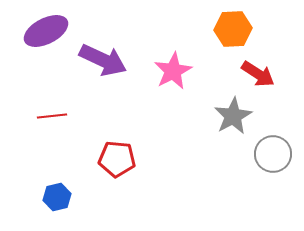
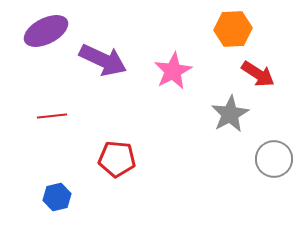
gray star: moved 3 px left, 2 px up
gray circle: moved 1 px right, 5 px down
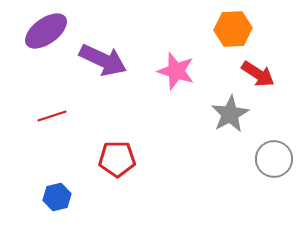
purple ellipse: rotated 9 degrees counterclockwise
pink star: moved 3 px right; rotated 27 degrees counterclockwise
red line: rotated 12 degrees counterclockwise
red pentagon: rotated 6 degrees counterclockwise
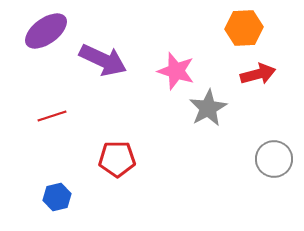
orange hexagon: moved 11 px right, 1 px up
red arrow: rotated 48 degrees counterclockwise
gray star: moved 22 px left, 6 px up
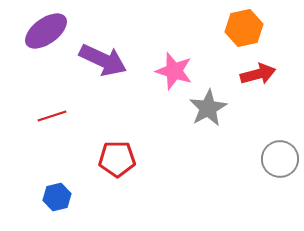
orange hexagon: rotated 9 degrees counterclockwise
pink star: moved 2 px left
gray circle: moved 6 px right
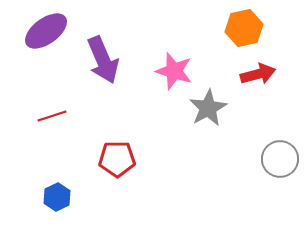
purple arrow: rotated 42 degrees clockwise
blue hexagon: rotated 12 degrees counterclockwise
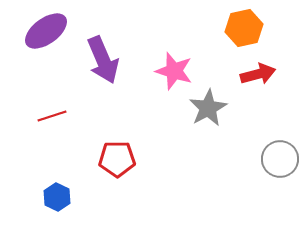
blue hexagon: rotated 8 degrees counterclockwise
